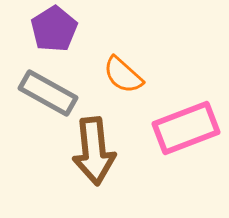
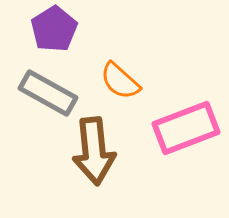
orange semicircle: moved 3 px left, 6 px down
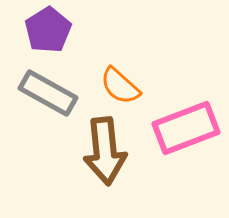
purple pentagon: moved 6 px left, 1 px down
orange semicircle: moved 5 px down
brown arrow: moved 11 px right
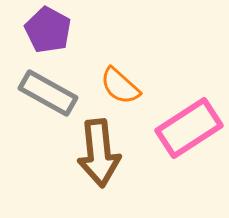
purple pentagon: rotated 12 degrees counterclockwise
pink rectangle: moved 3 px right; rotated 12 degrees counterclockwise
brown arrow: moved 6 px left, 2 px down
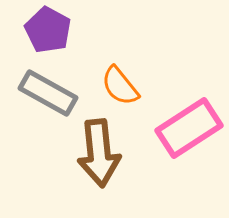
orange semicircle: rotated 9 degrees clockwise
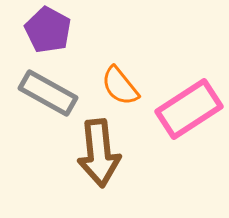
pink rectangle: moved 19 px up
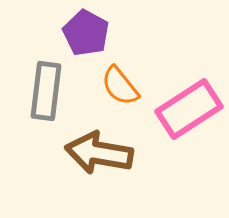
purple pentagon: moved 38 px right, 3 px down
gray rectangle: moved 2 px left, 2 px up; rotated 68 degrees clockwise
brown arrow: rotated 106 degrees clockwise
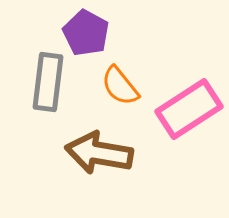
gray rectangle: moved 2 px right, 9 px up
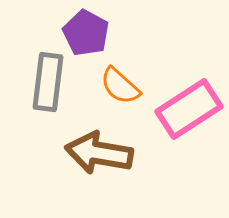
orange semicircle: rotated 9 degrees counterclockwise
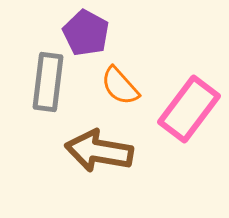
orange semicircle: rotated 6 degrees clockwise
pink rectangle: rotated 20 degrees counterclockwise
brown arrow: moved 2 px up
